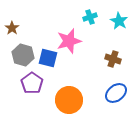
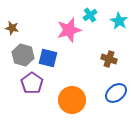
cyan cross: moved 2 px up; rotated 16 degrees counterclockwise
brown star: rotated 24 degrees counterclockwise
pink star: moved 11 px up
brown cross: moved 4 px left
orange circle: moved 3 px right
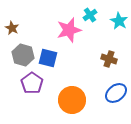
brown star: rotated 16 degrees clockwise
